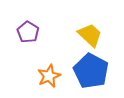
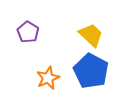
yellow trapezoid: moved 1 px right
orange star: moved 1 px left, 2 px down
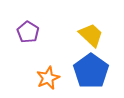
blue pentagon: rotated 8 degrees clockwise
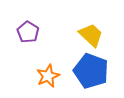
blue pentagon: rotated 16 degrees counterclockwise
orange star: moved 2 px up
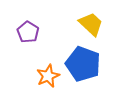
yellow trapezoid: moved 11 px up
blue pentagon: moved 8 px left, 7 px up
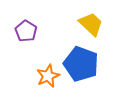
purple pentagon: moved 2 px left, 1 px up
blue pentagon: moved 2 px left
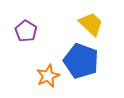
blue pentagon: moved 3 px up
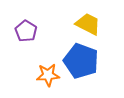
yellow trapezoid: moved 3 px left; rotated 16 degrees counterclockwise
orange star: moved 1 px up; rotated 20 degrees clockwise
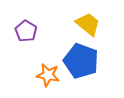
yellow trapezoid: rotated 12 degrees clockwise
orange star: rotated 15 degrees clockwise
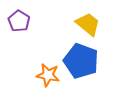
purple pentagon: moved 7 px left, 10 px up
